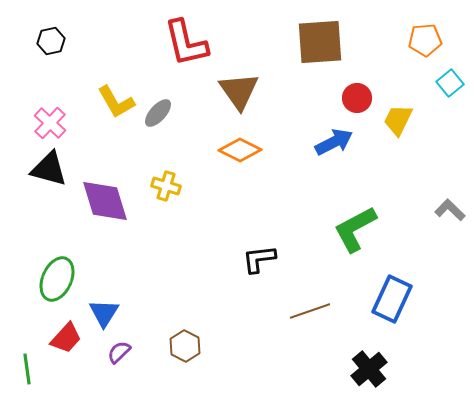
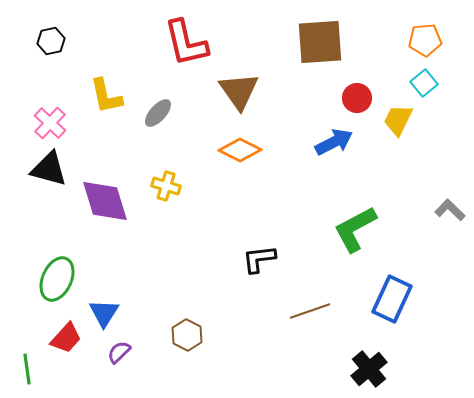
cyan square: moved 26 px left
yellow L-shape: moved 10 px left, 6 px up; rotated 18 degrees clockwise
brown hexagon: moved 2 px right, 11 px up
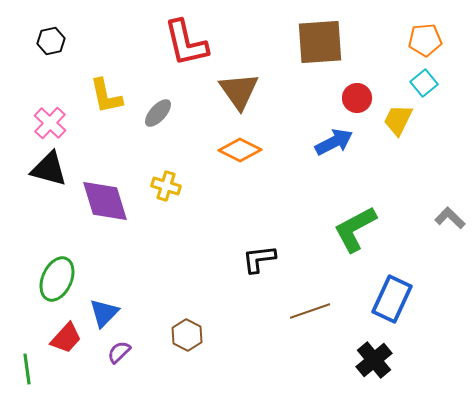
gray L-shape: moved 8 px down
blue triangle: rotated 12 degrees clockwise
black cross: moved 5 px right, 9 px up
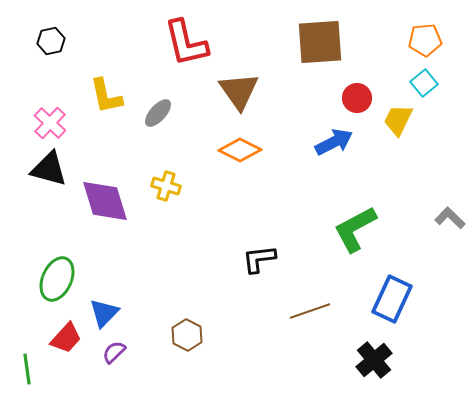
purple semicircle: moved 5 px left
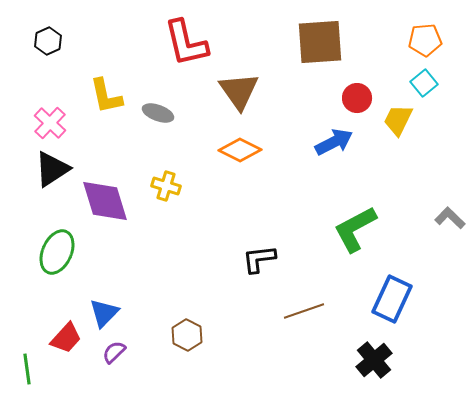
black hexagon: moved 3 px left; rotated 12 degrees counterclockwise
gray ellipse: rotated 68 degrees clockwise
black triangle: moved 3 px right; rotated 48 degrees counterclockwise
green ellipse: moved 27 px up
brown line: moved 6 px left
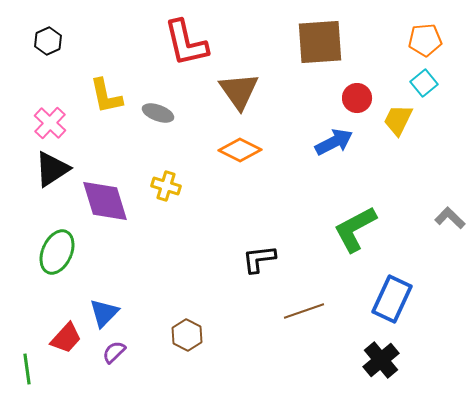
black cross: moved 7 px right
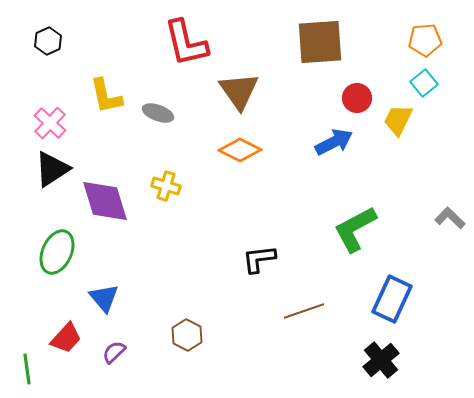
blue triangle: moved 15 px up; rotated 24 degrees counterclockwise
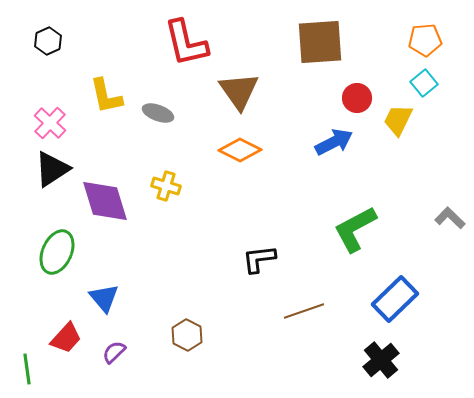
blue rectangle: moved 3 px right; rotated 21 degrees clockwise
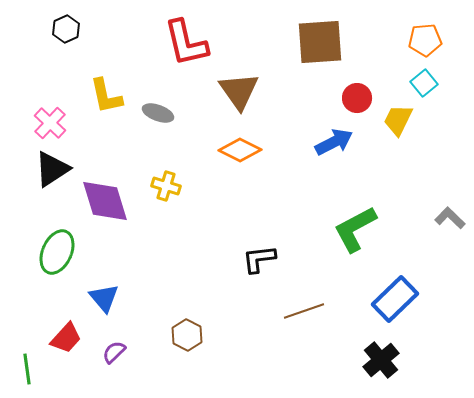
black hexagon: moved 18 px right, 12 px up
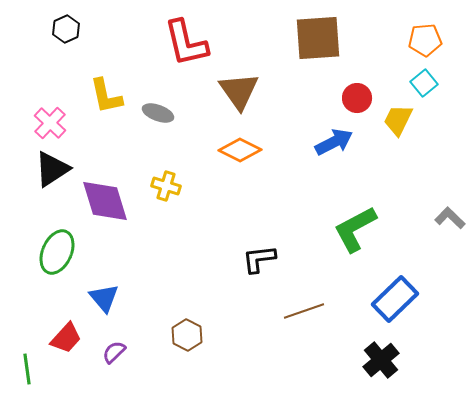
brown square: moved 2 px left, 4 px up
